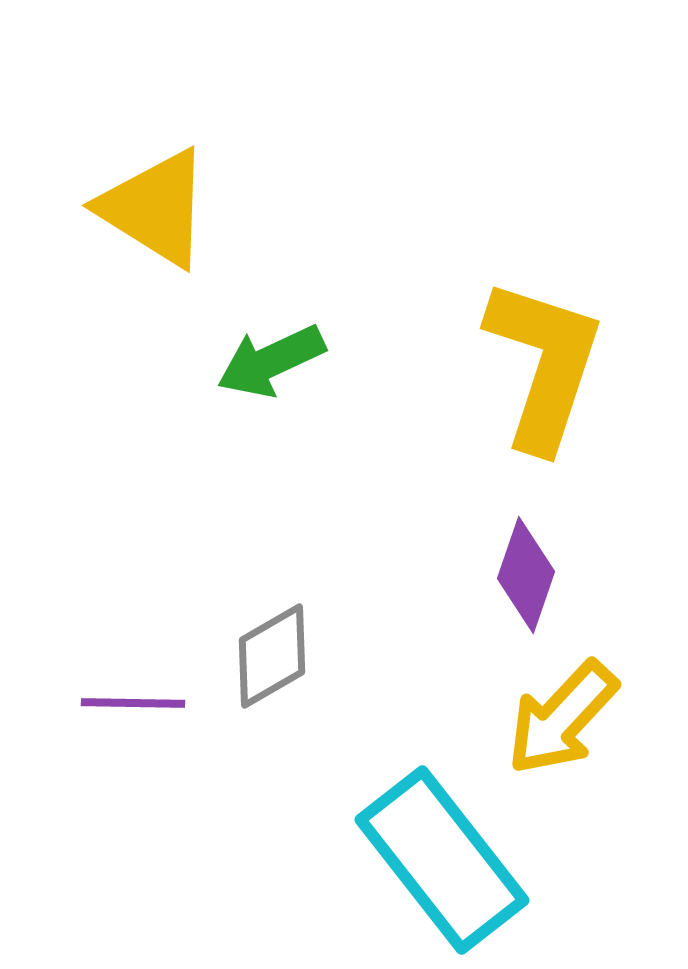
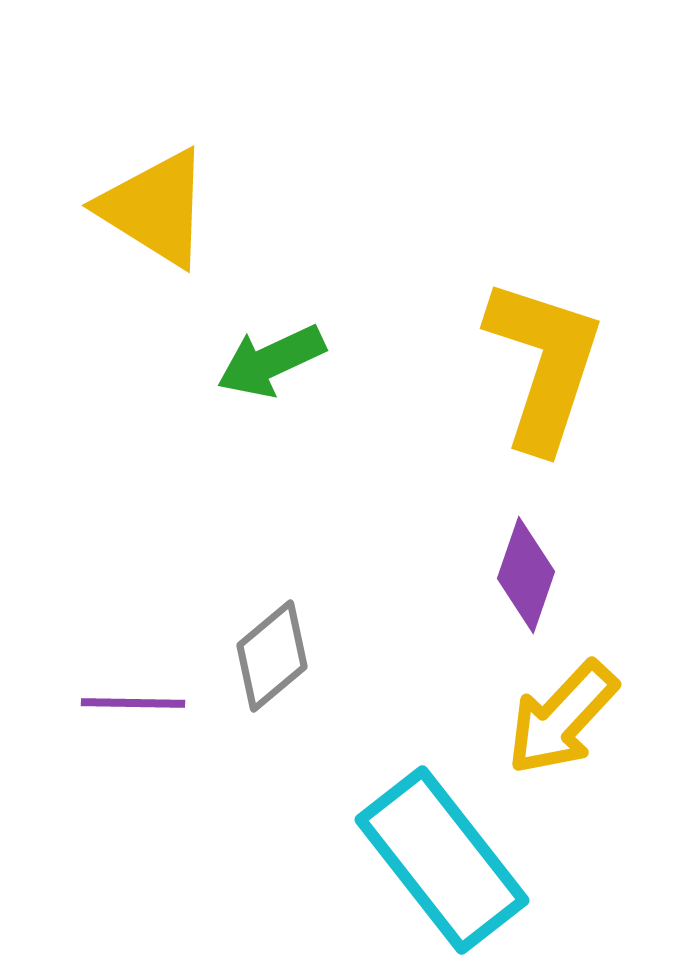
gray diamond: rotated 10 degrees counterclockwise
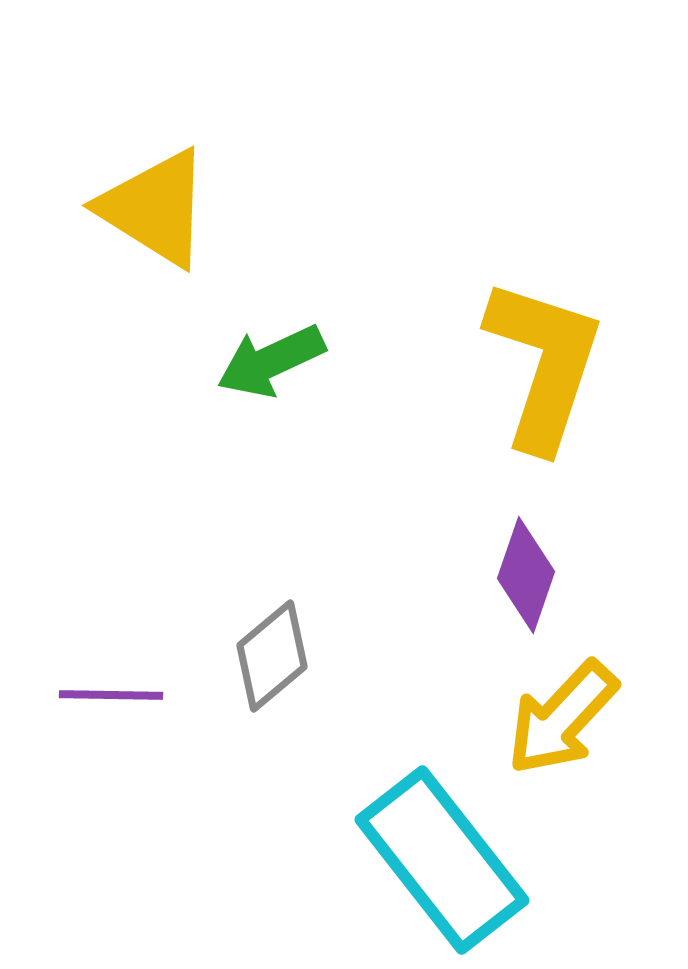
purple line: moved 22 px left, 8 px up
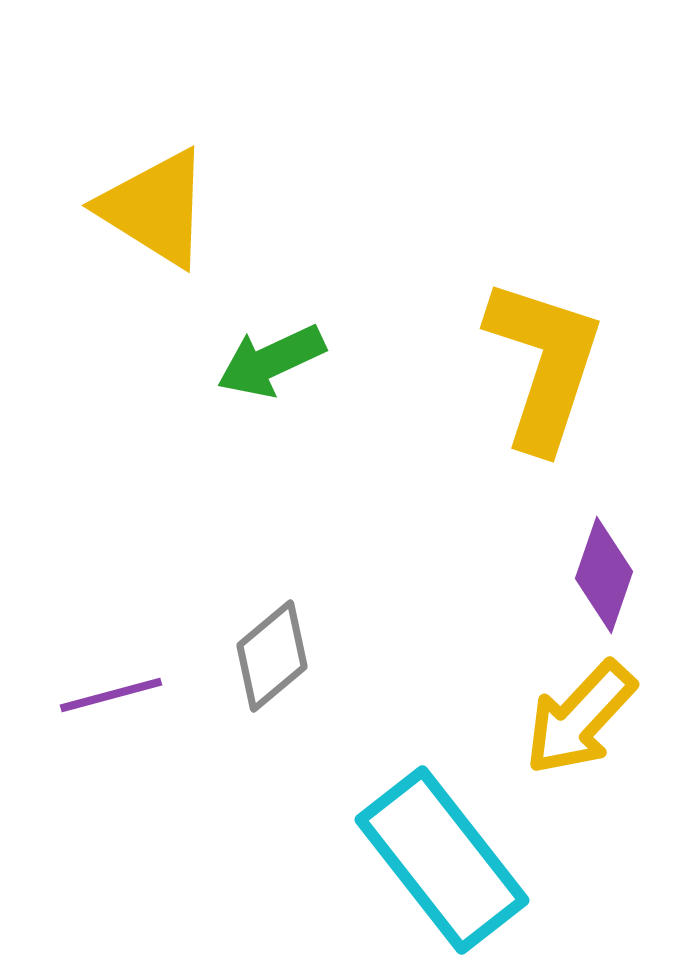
purple diamond: moved 78 px right
purple line: rotated 16 degrees counterclockwise
yellow arrow: moved 18 px right
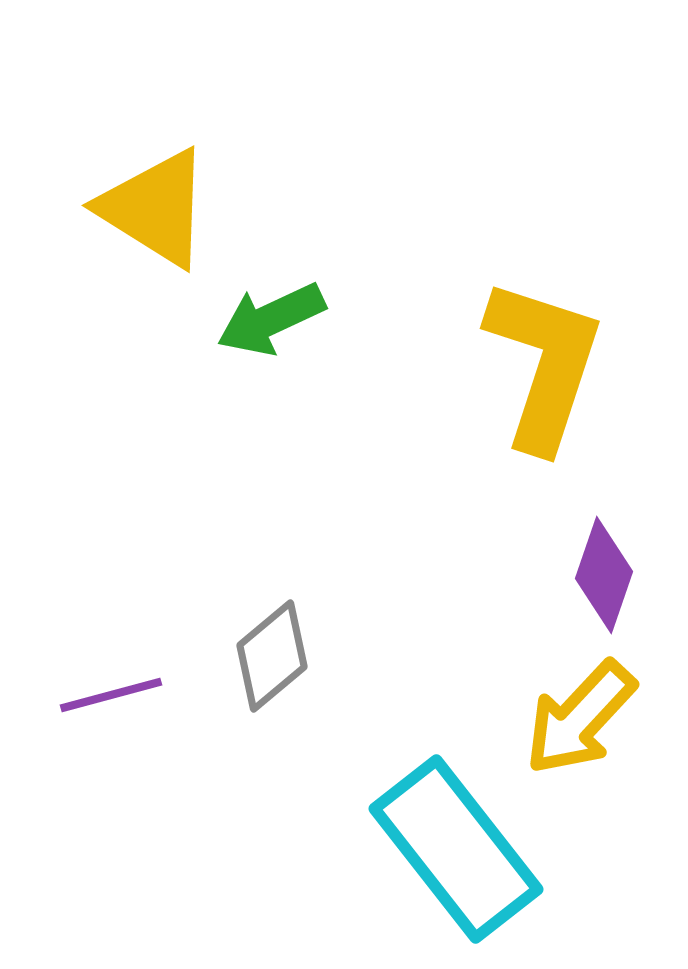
green arrow: moved 42 px up
cyan rectangle: moved 14 px right, 11 px up
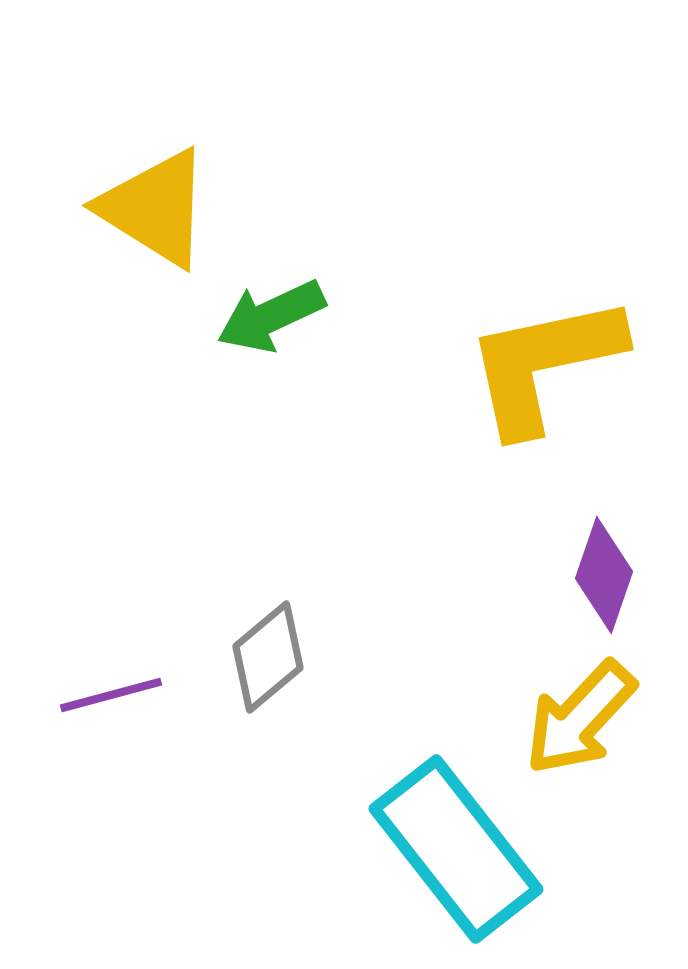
green arrow: moved 3 px up
yellow L-shape: rotated 120 degrees counterclockwise
gray diamond: moved 4 px left, 1 px down
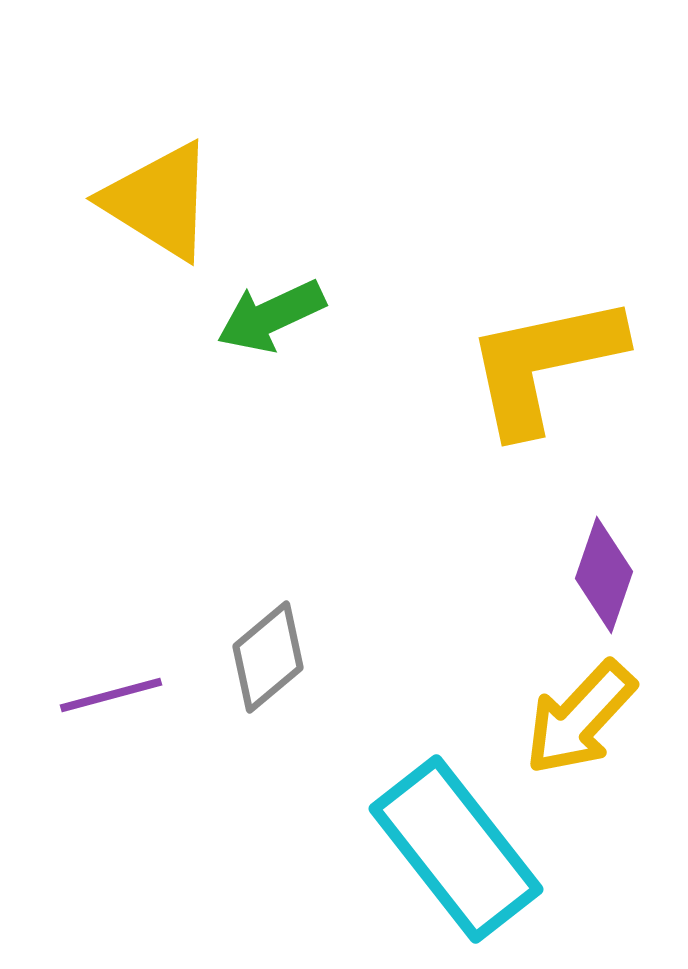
yellow triangle: moved 4 px right, 7 px up
